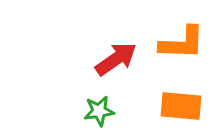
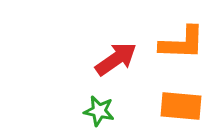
green star: rotated 20 degrees clockwise
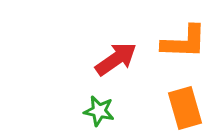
orange L-shape: moved 2 px right, 1 px up
orange rectangle: moved 4 px right, 2 px down; rotated 69 degrees clockwise
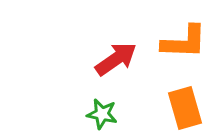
green star: moved 3 px right, 3 px down
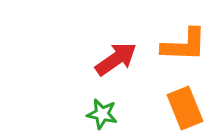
orange L-shape: moved 3 px down
orange rectangle: rotated 6 degrees counterclockwise
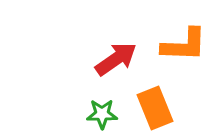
orange rectangle: moved 30 px left
green star: rotated 12 degrees counterclockwise
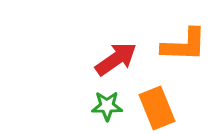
orange rectangle: moved 2 px right
green star: moved 5 px right, 8 px up
